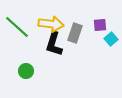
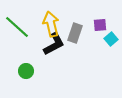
yellow arrow: rotated 110 degrees counterclockwise
black L-shape: rotated 135 degrees counterclockwise
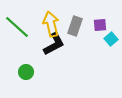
gray rectangle: moved 7 px up
green circle: moved 1 px down
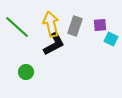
cyan square: rotated 24 degrees counterclockwise
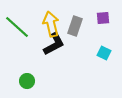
purple square: moved 3 px right, 7 px up
cyan square: moved 7 px left, 14 px down
green circle: moved 1 px right, 9 px down
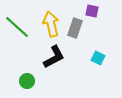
purple square: moved 11 px left, 7 px up; rotated 16 degrees clockwise
gray rectangle: moved 2 px down
black L-shape: moved 13 px down
cyan square: moved 6 px left, 5 px down
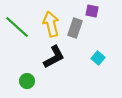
cyan square: rotated 16 degrees clockwise
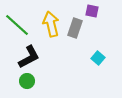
green line: moved 2 px up
black L-shape: moved 25 px left
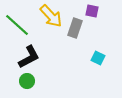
yellow arrow: moved 8 px up; rotated 150 degrees clockwise
cyan square: rotated 16 degrees counterclockwise
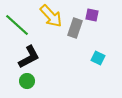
purple square: moved 4 px down
